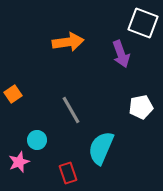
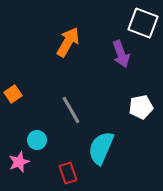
orange arrow: rotated 52 degrees counterclockwise
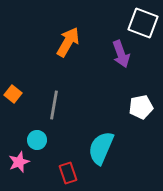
orange square: rotated 18 degrees counterclockwise
gray line: moved 17 px left, 5 px up; rotated 40 degrees clockwise
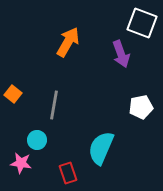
white square: moved 1 px left
pink star: moved 2 px right, 1 px down; rotated 30 degrees clockwise
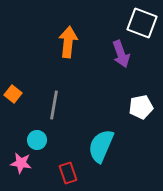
orange arrow: rotated 24 degrees counterclockwise
cyan semicircle: moved 2 px up
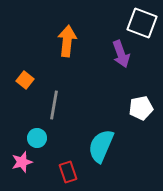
orange arrow: moved 1 px left, 1 px up
orange square: moved 12 px right, 14 px up
white pentagon: moved 1 px down
cyan circle: moved 2 px up
pink star: moved 1 px right, 1 px up; rotated 25 degrees counterclockwise
red rectangle: moved 1 px up
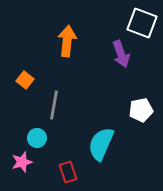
white pentagon: moved 2 px down
cyan semicircle: moved 2 px up
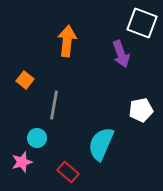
red rectangle: rotated 30 degrees counterclockwise
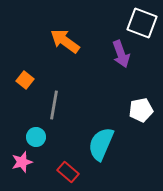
orange arrow: moved 2 px left; rotated 60 degrees counterclockwise
cyan circle: moved 1 px left, 1 px up
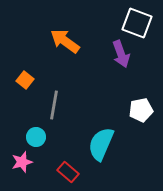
white square: moved 5 px left
